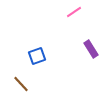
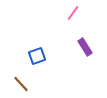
pink line: moved 1 px left, 1 px down; rotated 21 degrees counterclockwise
purple rectangle: moved 6 px left, 2 px up
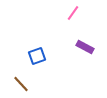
purple rectangle: rotated 30 degrees counterclockwise
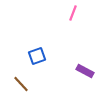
pink line: rotated 14 degrees counterclockwise
purple rectangle: moved 24 px down
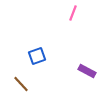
purple rectangle: moved 2 px right
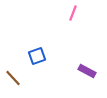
brown line: moved 8 px left, 6 px up
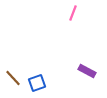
blue square: moved 27 px down
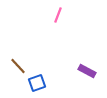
pink line: moved 15 px left, 2 px down
brown line: moved 5 px right, 12 px up
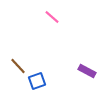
pink line: moved 6 px left, 2 px down; rotated 70 degrees counterclockwise
blue square: moved 2 px up
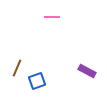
pink line: rotated 42 degrees counterclockwise
brown line: moved 1 px left, 2 px down; rotated 66 degrees clockwise
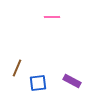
purple rectangle: moved 15 px left, 10 px down
blue square: moved 1 px right, 2 px down; rotated 12 degrees clockwise
